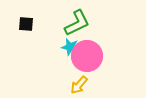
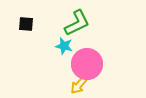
cyan star: moved 6 px left, 1 px up
pink circle: moved 8 px down
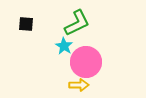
cyan star: rotated 18 degrees clockwise
pink circle: moved 1 px left, 2 px up
yellow arrow: rotated 132 degrees counterclockwise
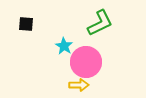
green L-shape: moved 23 px right
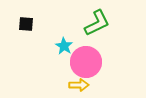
green L-shape: moved 3 px left
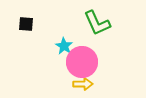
green L-shape: rotated 92 degrees clockwise
pink circle: moved 4 px left
yellow arrow: moved 4 px right, 1 px up
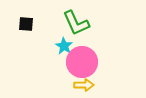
green L-shape: moved 21 px left
yellow arrow: moved 1 px right, 1 px down
